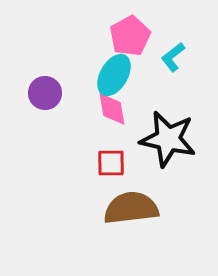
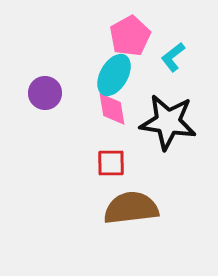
black star: moved 17 px up; rotated 4 degrees counterclockwise
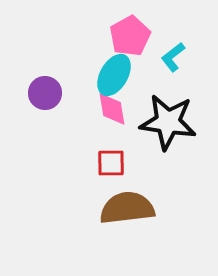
brown semicircle: moved 4 px left
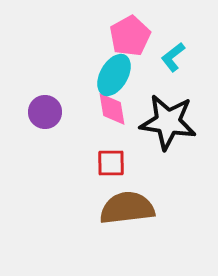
purple circle: moved 19 px down
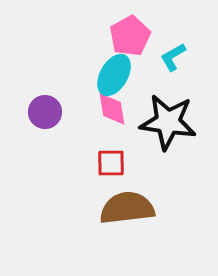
cyan L-shape: rotated 8 degrees clockwise
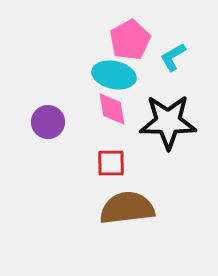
pink pentagon: moved 4 px down
cyan ellipse: rotated 72 degrees clockwise
purple circle: moved 3 px right, 10 px down
black star: rotated 8 degrees counterclockwise
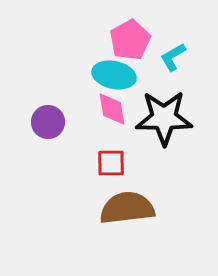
black star: moved 4 px left, 4 px up
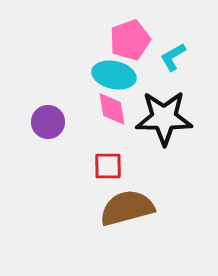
pink pentagon: rotated 9 degrees clockwise
red square: moved 3 px left, 3 px down
brown semicircle: rotated 8 degrees counterclockwise
